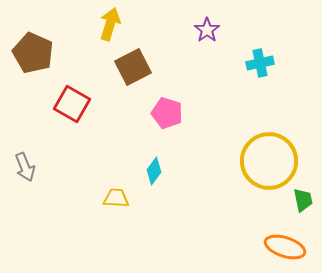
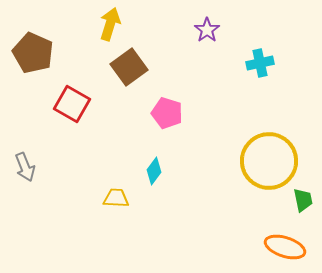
brown square: moved 4 px left; rotated 9 degrees counterclockwise
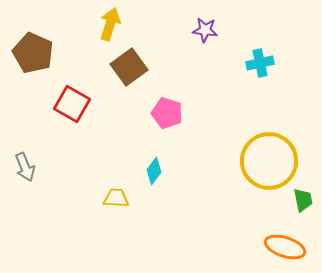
purple star: moved 2 px left; rotated 30 degrees counterclockwise
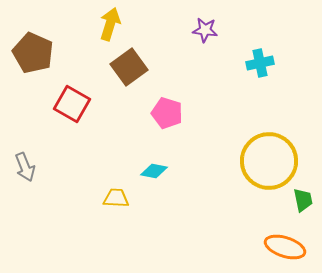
cyan diamond: rotated 64 degrees clockwise
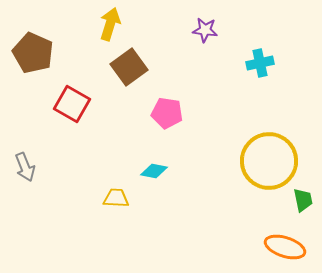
pink pentagon: rotated 8 degrees counterclockwise
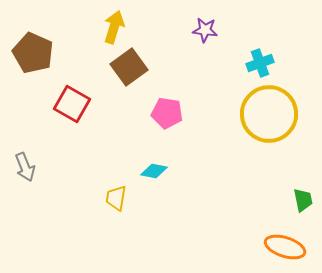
yellow arrow: moved 4 px right, 3 px down
cyan cross: rotated 8 degrees counterclockwise
yellow circle: moved 47 px up
yellow trapezoid: rotated 84 degrees counterclockwise
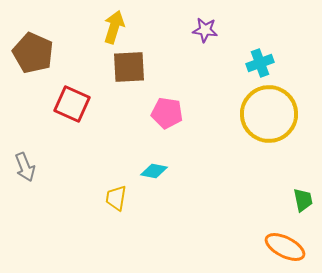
brown square: rotated 33 degrees clockwise
red square: rotated 6 degrees counterclockwise
orange ellipse: rotated 9 degrees clockwise
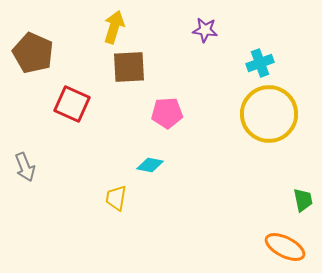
pink pentagon: rotated 12 degrees counterclockwise
cyan diamond: moved 4 px left, 6 px up
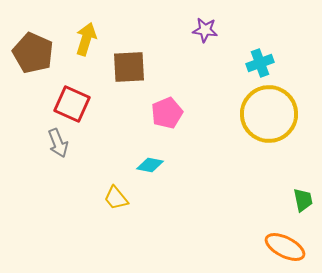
yellow arrow: moved 28 px left, 12 px down
pink pentagon: rotated 20 degrees counterclockwise
gray arrow: moved 33 px right, 24 px up
yellow trapezoid: rotated 48 degrees counterclockwise
